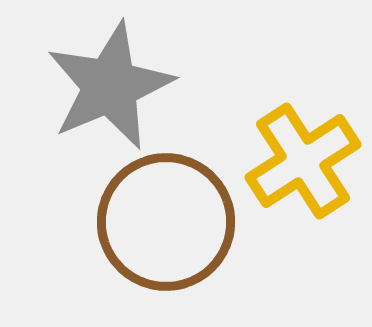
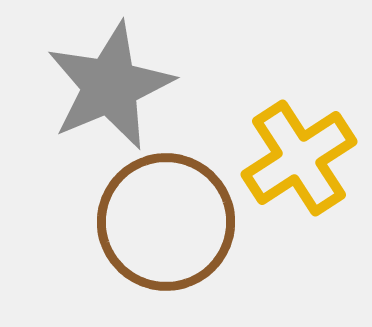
yellow cross: moved 4 px left, 3 px up
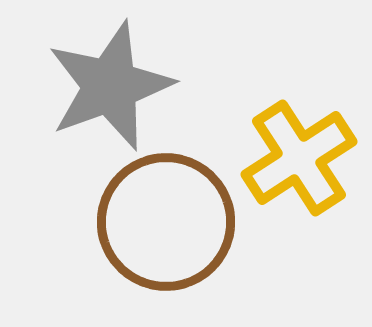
gray star: rotated 3 degrees clockwise
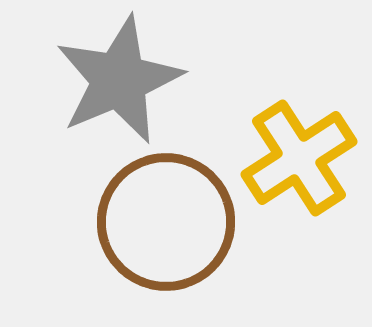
gray star: moved 9 px right, 6 px up; rotated 3 degrees counterclockwise
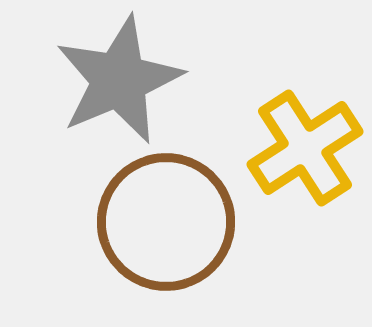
yellow cross: moved 6 px right, 10 px up
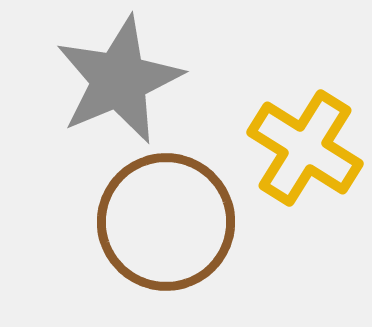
yellow cross: rotated 25 degrees counterclockwise
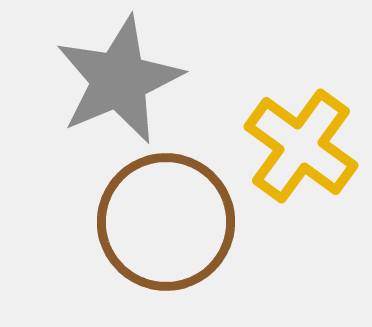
yellow cross: moved 4 px left, 2 px up; rotated 4 degrees clockwise
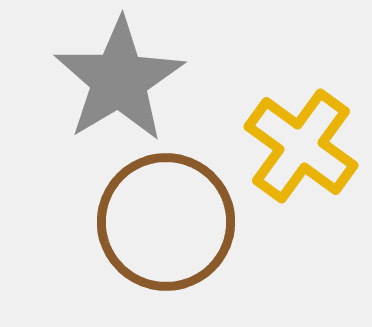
gray star: rotated 8 degrees counterclockwise
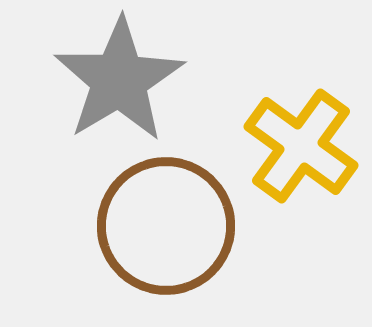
brown circle: moved 4 px down
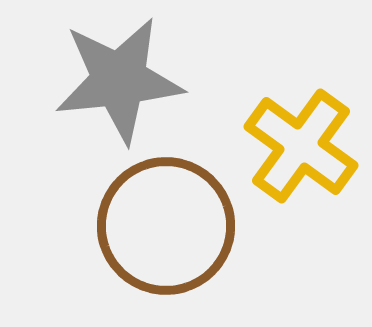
gray star: rotated 25 degrees clockwise
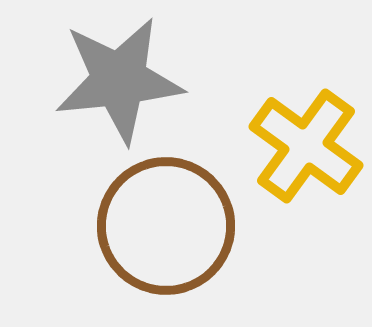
yellow cross: moved 5 px right
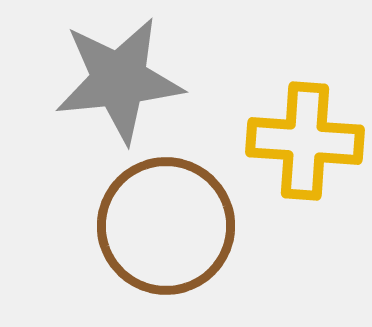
yellow cross: moved 1 px left, 5 px up; rotated 32 degrees counterclockwise
